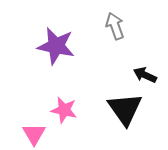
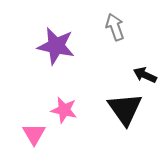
gray arrow: moved 1 px down
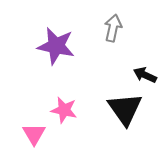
gray arrow: moved 2 px left, 1 px down; rotated 32 degrees clockwise
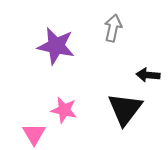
black arrow: moved 3 px right; rotated 20 degrees counterclockwise
black triangle: rotated 12 degrees clockwise
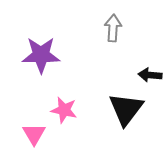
gray arrow: rotated 8 degrees counterclockwise
purple star: moved 15 px left, 9 px down; rotated 12 degrees counterclockwise
black arrow: moved 2 px right
black triangle: moved 1 px right
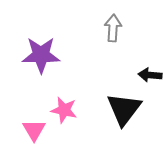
black triangle: moved 2 px left
pink triangle: moved 4 px up
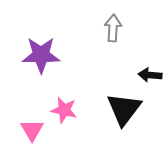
pink triangle: moved 2 px left
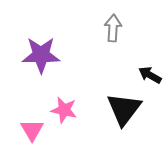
black arrow: rotated 25 degrees clockwise
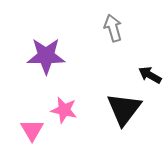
gray arrow: rotated 20 degrees counterclockwise
purple star: moved 5 px right, 1 px down
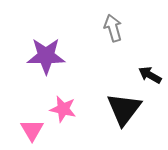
pink star: moved 1 px left, 1 px up
